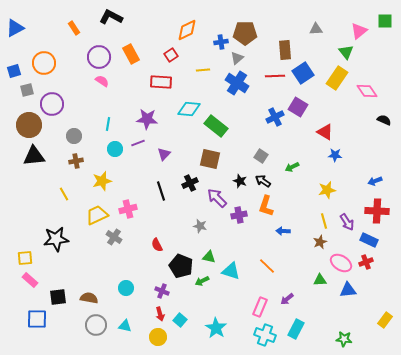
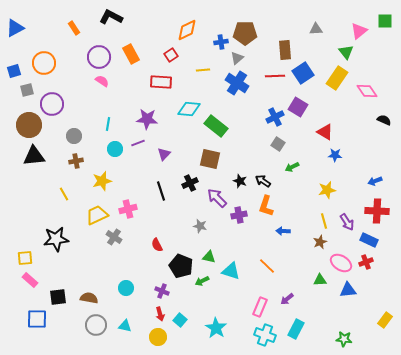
gray square at (261, 156): moved 17 px right, 12 px up
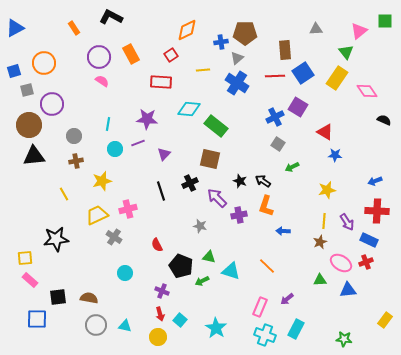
yellow line at (324, 221): rotated 21 degrees clockwise
cyan circle at (126, 288): moved 1 px left, 15 px up
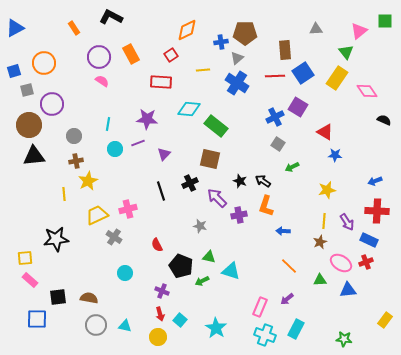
yellow star at (102, 181): moved 14 px left; rotated 12 degrees counterclockwise
yellow line at (64, 194): rotated 24 degrees clockwise
orange line at (267, 266): moved 22 px right
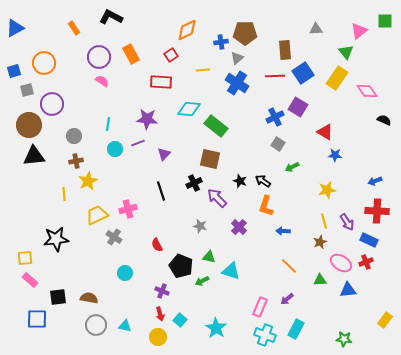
black cross at (190, 183): moved 4 px right
purple cross at (239, 215): moved 12 px down; rotated 35 degrees counterclockwise
yellow line at (324, 221): rotated 21 degrees counterclockwise
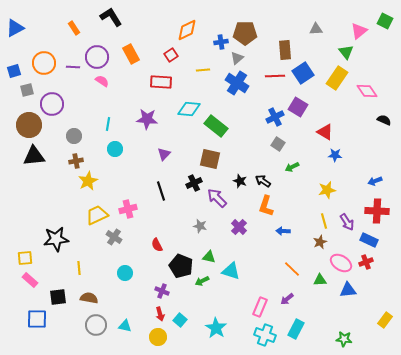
black L-shape at (111, 17): rotated 30 degrees clockwise
green square at (385, 21): rotated 28 degrees clockwise
purple circle at (99, 57): moved 2 px left
purple line at (138, 143): moved 65 px left, 76 px up; rotated 24 degrees clockwise
yellow line at (64, 194): moved 15 px right, 74 px down
orange line at (289, 266): moved 3 px right, 3 px down
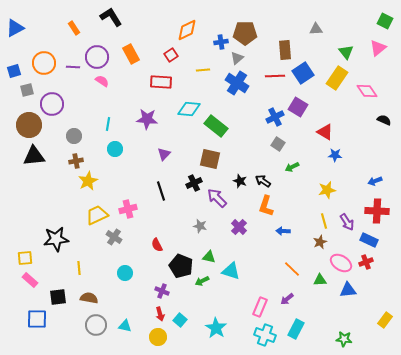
pink triangle at (359, 31): moved 19 px right, 17 px down
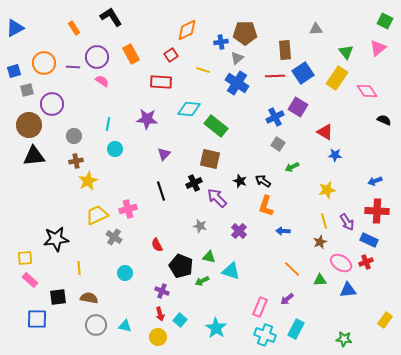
yellow line at (203, 70): rotated 24 degrees clockwise
purple cross at (239, 227): moved 4 px down
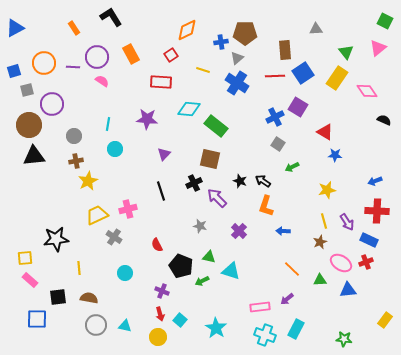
pink rectangle at (260, 307): rotated 60 degrees clockwise
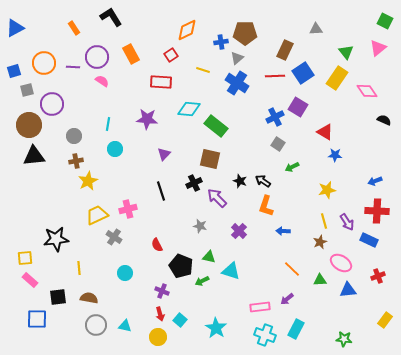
brown rectangle at (285, 50): rotated 30 degrees clockwise
red cross at (366, 262): moved 12 px right, 14 px down
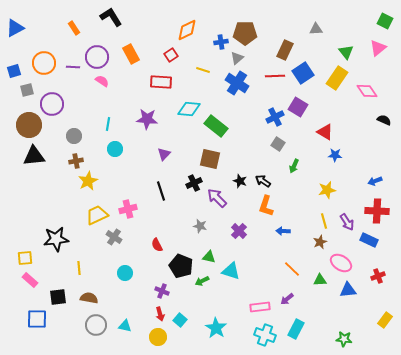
green arrow at (292, 167): moved 2 px right, 1 px up; rotated 40 degrees counterclockwise
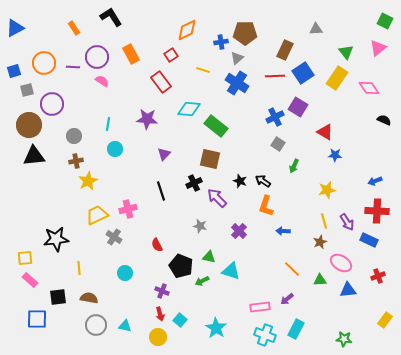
red rectangle at (161, 82): rotated 50 degrees clockwise
pink diamond at (367, 91): moved 2 px right, 3 px up
